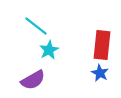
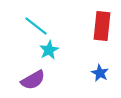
red rectangle: moved 19 px up
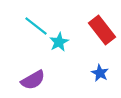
red rectangle: moved 4 px down; rotated 44 degrees counterclockwise
cyan star: moved 10 px right, 8 px up
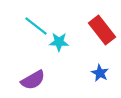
cyan star: rotated 30 degrees clockwise
